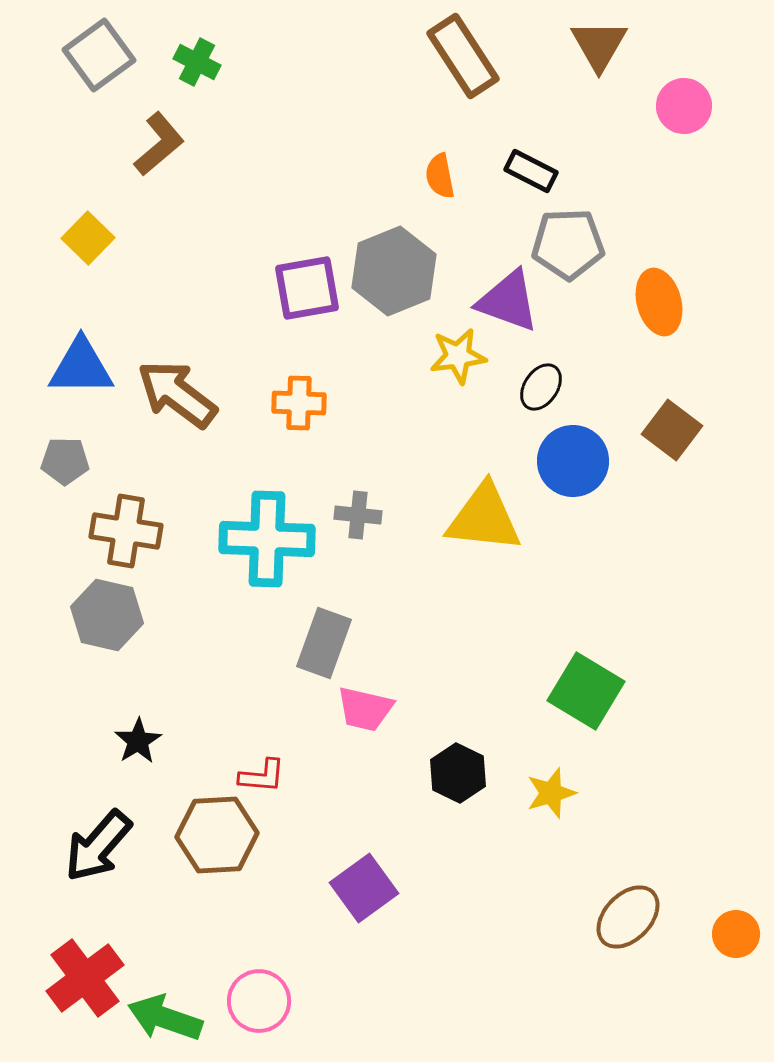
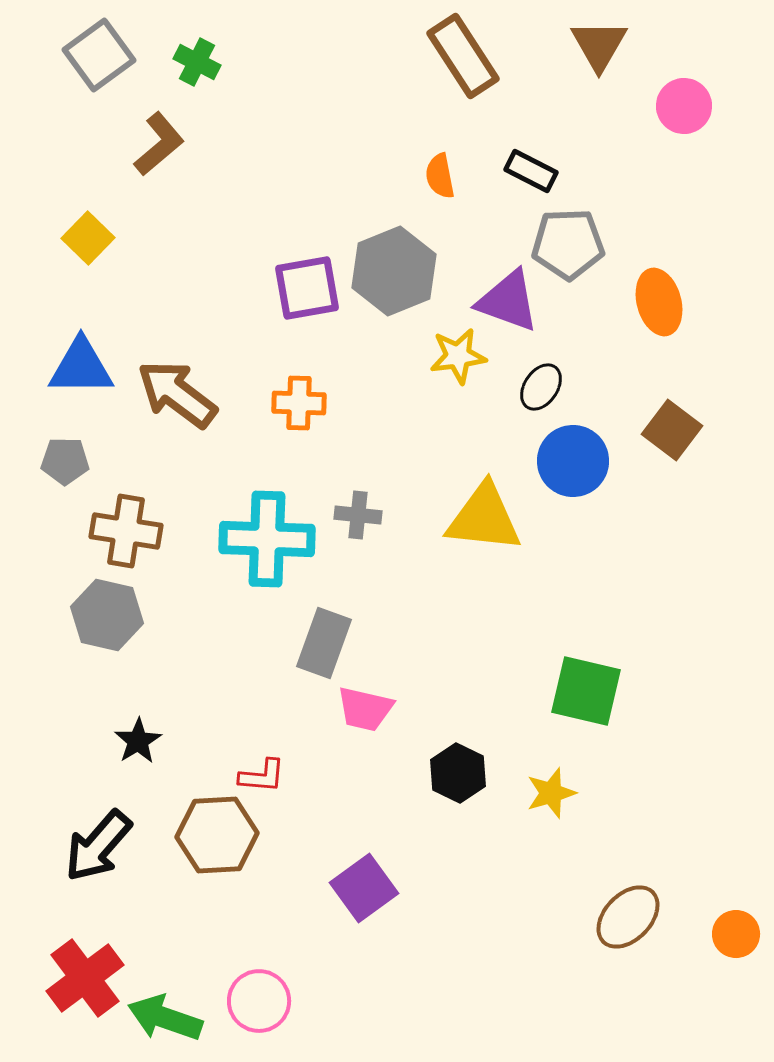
green square at (586, 691): rotated 18 degrees counterclockwise
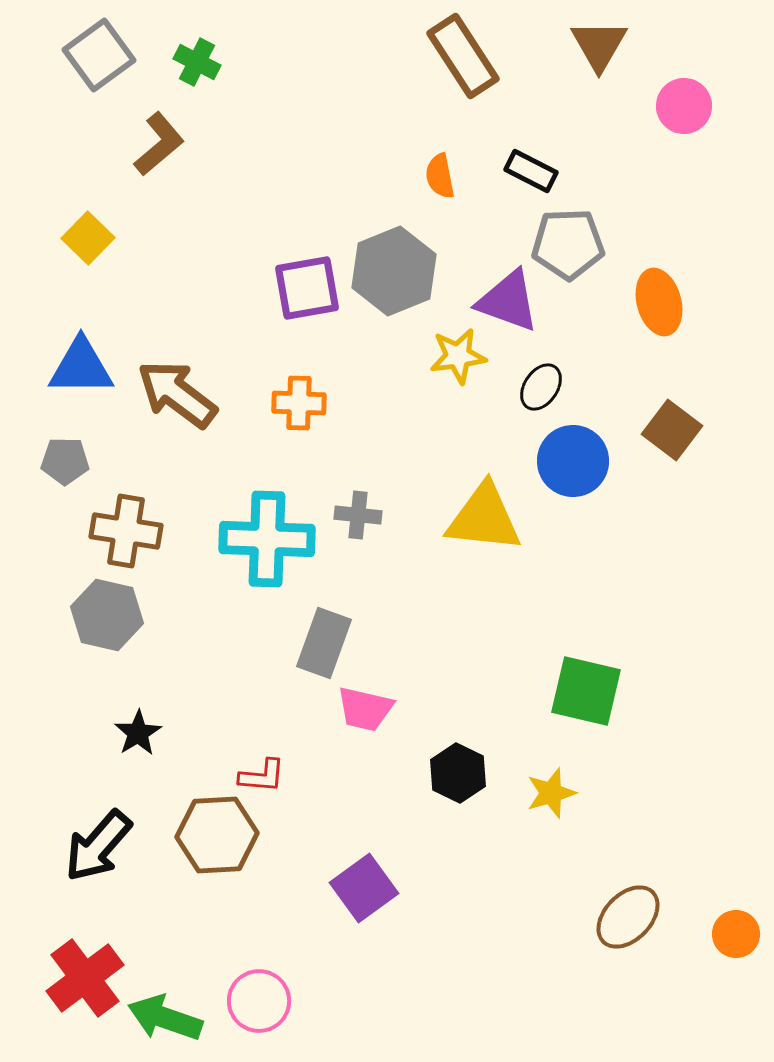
black star at (138, 741): moved 8 px up
